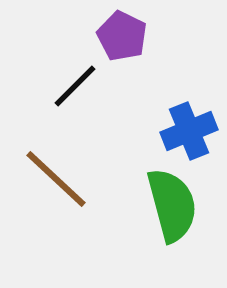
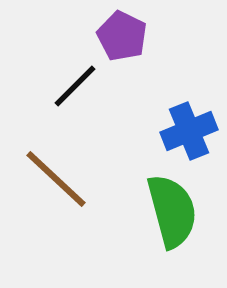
green semicircle: moved 6 px down
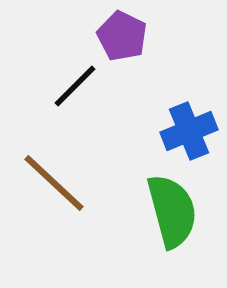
brown line: moved 2 px left, 4 px down
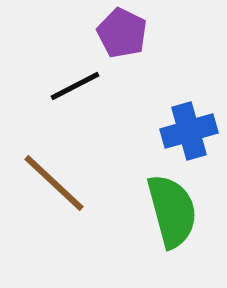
purple pentagon: moved 3 px up
black line: rotated 18 degrees clockwise
blue cross: rotated 6 degrees clockwise
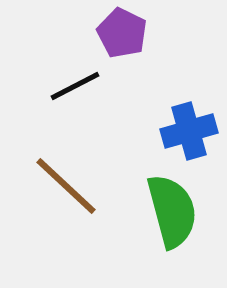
brown line: moved 12 px right, 3 px down
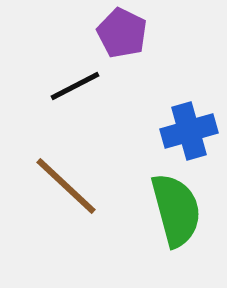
green semicircle: moved 4 px right, 1 px up
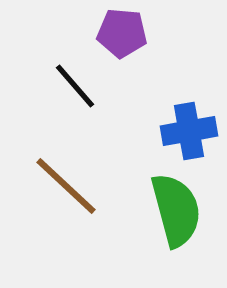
purple pentagon: rotated 21 degrees counterclockwise
black line: rotated 76 degrees clockwise
blue cross: rotated 6 degrees clockwise
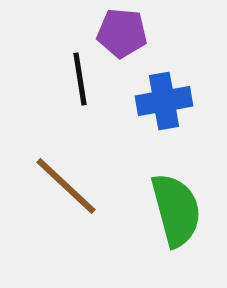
black line: moved 5 px right, 7 px up; rotated 32 degrees clockwise
blue cross: moved 25 px left, 30 px up
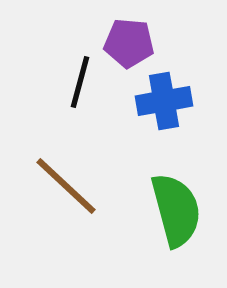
purple pentagon: moved 7 px right, 10 px down
black line: moved 3 px down; rotated 24 degrees clockwise
